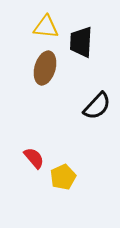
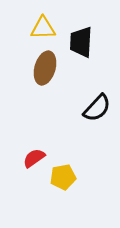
yellow triangle: moved 3 px left, 1 px down; rotated 8 degrees counterclockwise
black semicircle: moved 2 px down
red semicircle: rotated 85 degrees counterclockwise
yellow pentagon: rotated 15 degrees clockwise
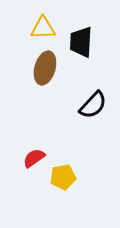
black semicircle: moved 4 px left, 3 px up
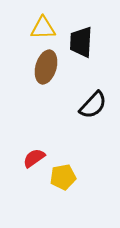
brown ellipse: moved 1 px right, 1 px up
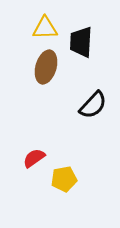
yellow triangle: moved 2 px right
yellow pentagon: moved 1 px right, 2 px down
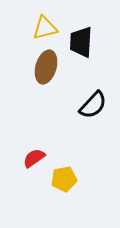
yellow triangle: rotated 12 degrees counterclockwise
